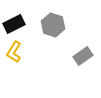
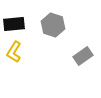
black rectangle: rotated 20 degrees clockwise
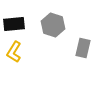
gray rectangle: moved 8 px up; rotated 42 degrees counterclockwise
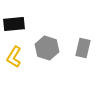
gray hexagon: moved 6 px left, 23 px down
yellow L-shape: moved 5 px down
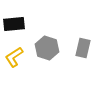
yellow L-shape: rotated 25 degrees clockwise
